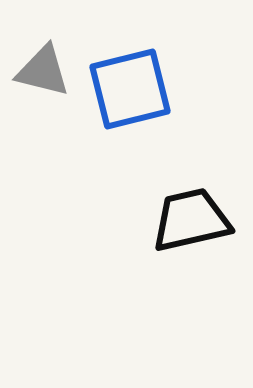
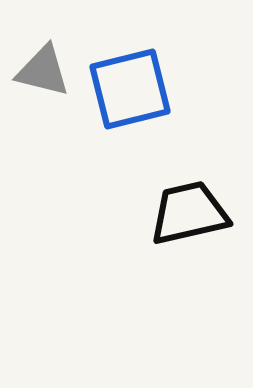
black trapezoid: moved 2 px left, 7 px up
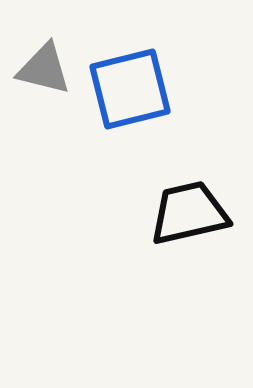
gray triangle: moved 1 px right, 2 px up
